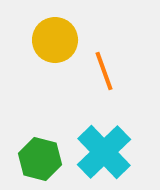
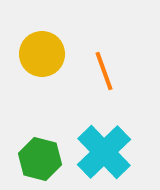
yellow circle: moved 13 px left, 14 px down
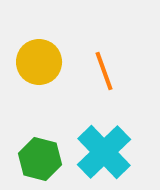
yellow circle: moved 3 px left, 8 px down
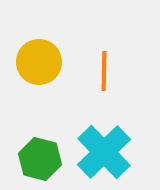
orange line: rotated 21 degrees clockwise
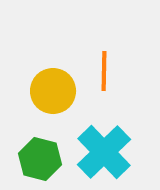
yellow circle: moved 14 px right, 29 px down
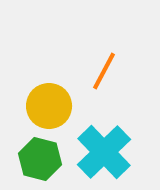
orange line: rotated 27 degrees clockwise
yellow circle: moved 4 px left, 15 px down
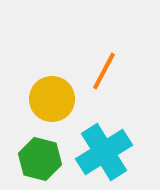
yellow circle: moved 3 px right, 7 px up
cyan cross: rotated 12 degrees clockwise
